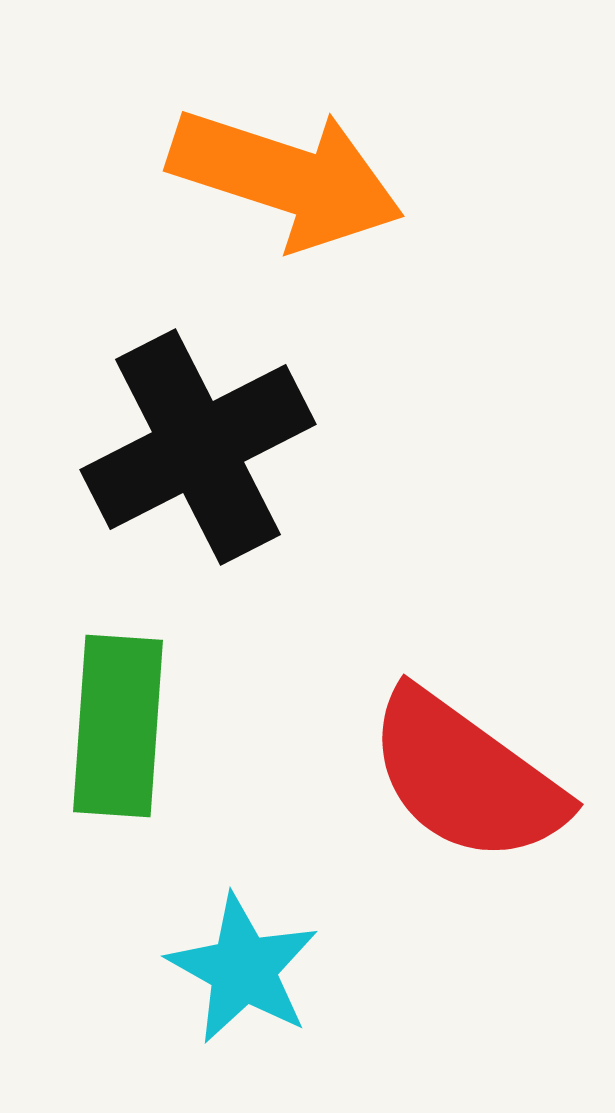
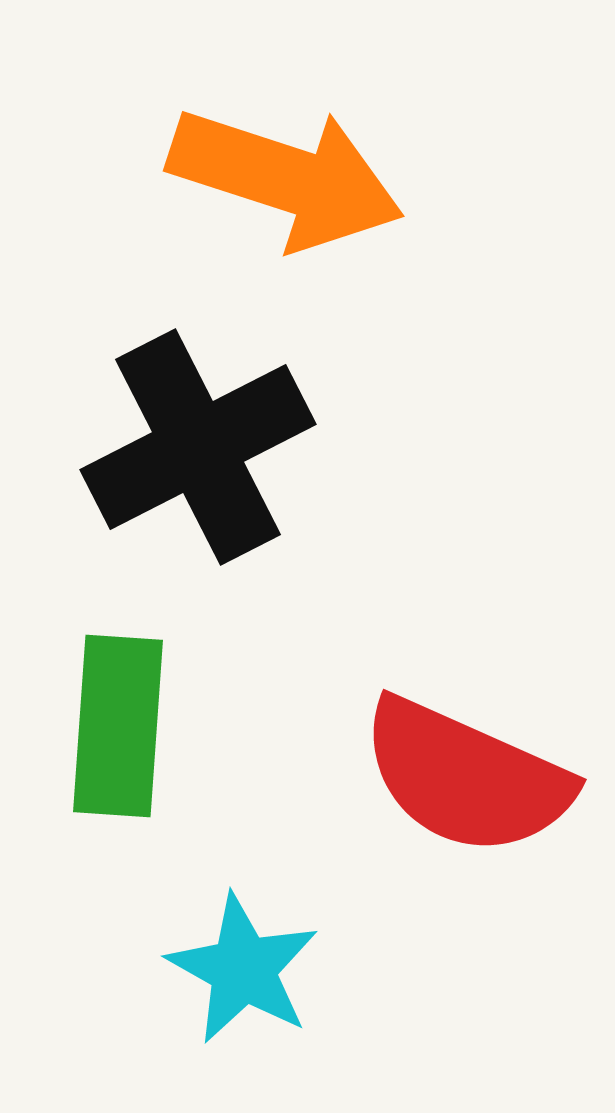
red semicircle: rotated 12 degrees counterclockwise
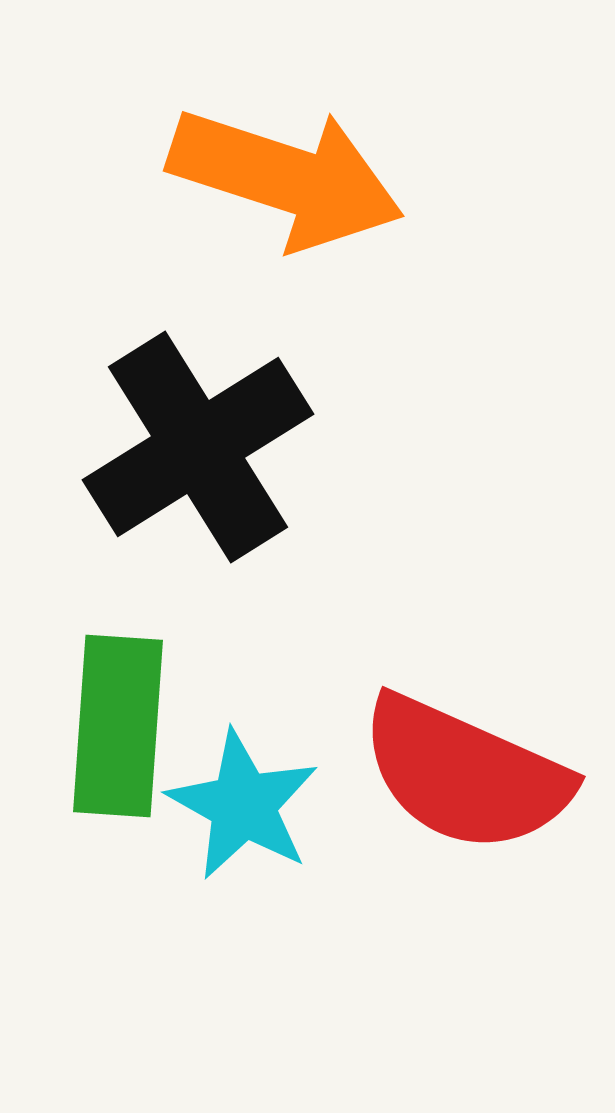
black cross: rotated 5 degrees counterclockwise
red semicircle: moved 1 px left, 3 px up
cyan star: moved 164 px up
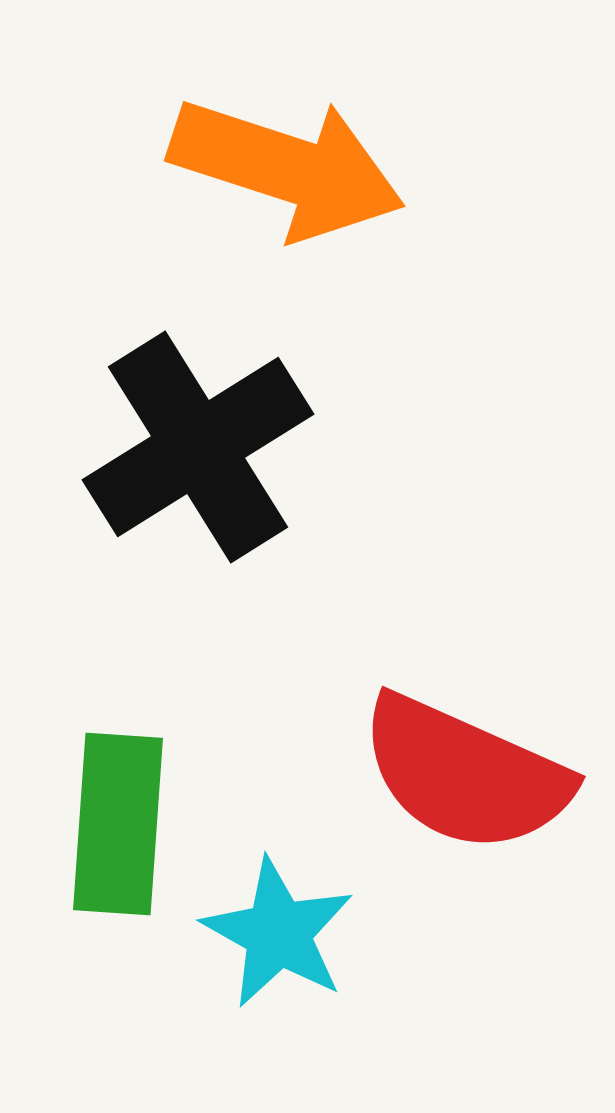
orange arrow: moved 1 px right, 10 px up
green rectangle: moved 98 px down
cyan star: moved 35 px right, 128 px down
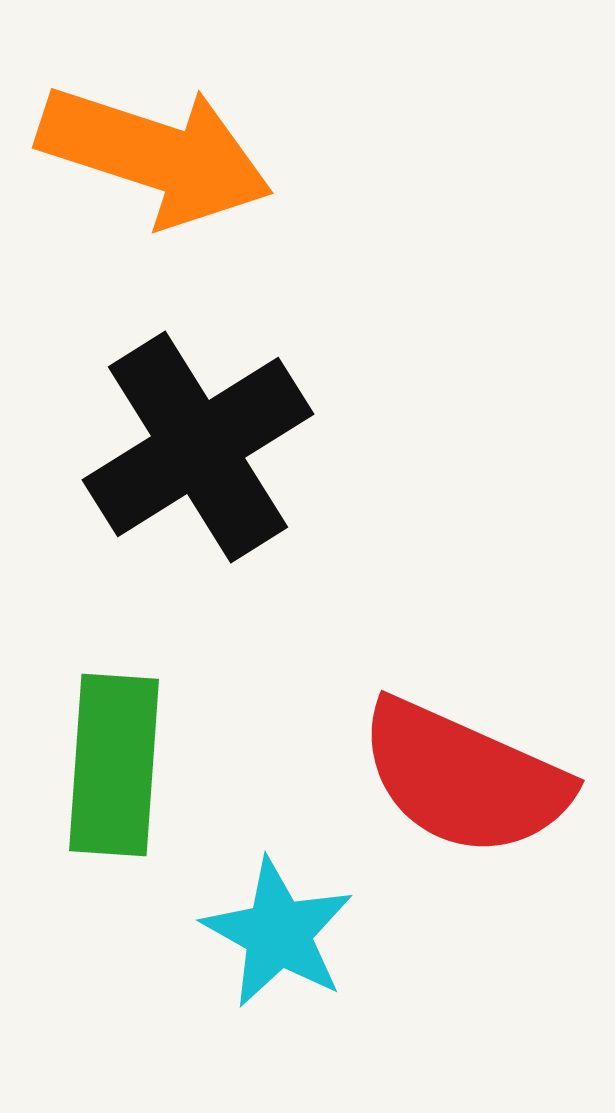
orange arrow: moved 132 px left, 13 px up
red semicircle: moved 1 px left, 4 px down
green rectangle: moved 4 px left, 59 px up
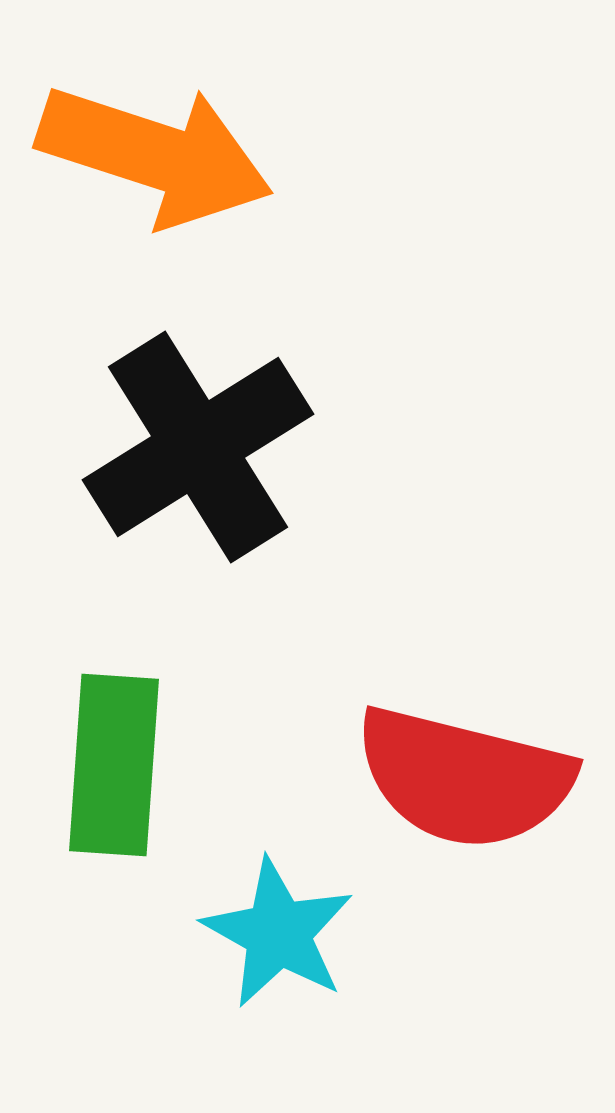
red semicircle: rotated 10 degrees counterclockwise
